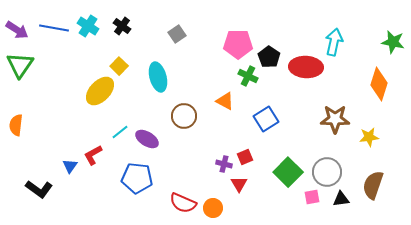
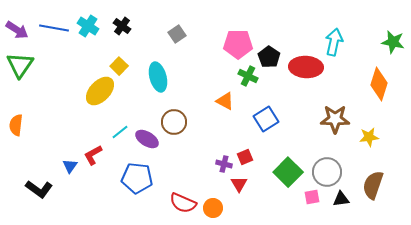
brown circle: moved 10 px left, 6 px down
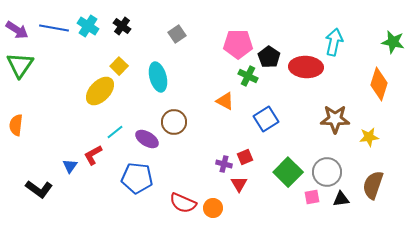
cyan line: moved 5 px left
